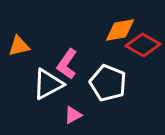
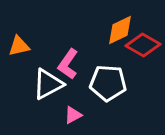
orange diamond: rotated 16 degrees counterclockwise
pink L-shape: moved 1 px right
white pentagon: rotated 18 degrees counterclockwise
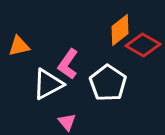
orange diamond: rotated 12 degrees counterclockwise
white pentagon: rotated 30 degrees clockwise
pink triangle: moved 6 px left, 7 px down; rotated 42 degrees counterclockwise
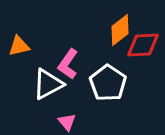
red diamond: rotated 32 degrees counterclockwise
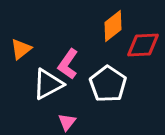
orange diamond: moved 7 px left, 4 px up
orange triangle: moved 2 px right, 3 px down; rotated 25 degrees counterclockwise
white pentagon: moved 1 px down
pink triangle: rotated 18 degrees clockwise
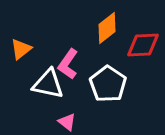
orange diamond: moved 6 px left, 2 px down
white triangle: rotated 40 degrees clockwise
pink triangle: rotated 30 degrees counterclockwise
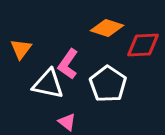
orange diamond: rotated 56 degrees clockwise
orange triangle: rotated 15 degrees counterclockwise
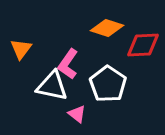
white triangle: moved 4 px right, 2 px down
pink triangle: moved 10 px right, 8 px up
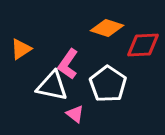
orange triangle: rotated 20 degrees clockwise
pink triangle: moved 2 px left
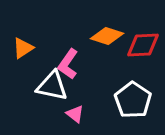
orange diamond: moved 8 px down
orange triangle: moved 2 px right, 1 px up
white pentagon: moved 25 px right, 16 px down
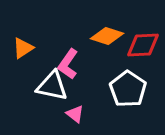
white pentagon: moved 5 px left, 11 px up
